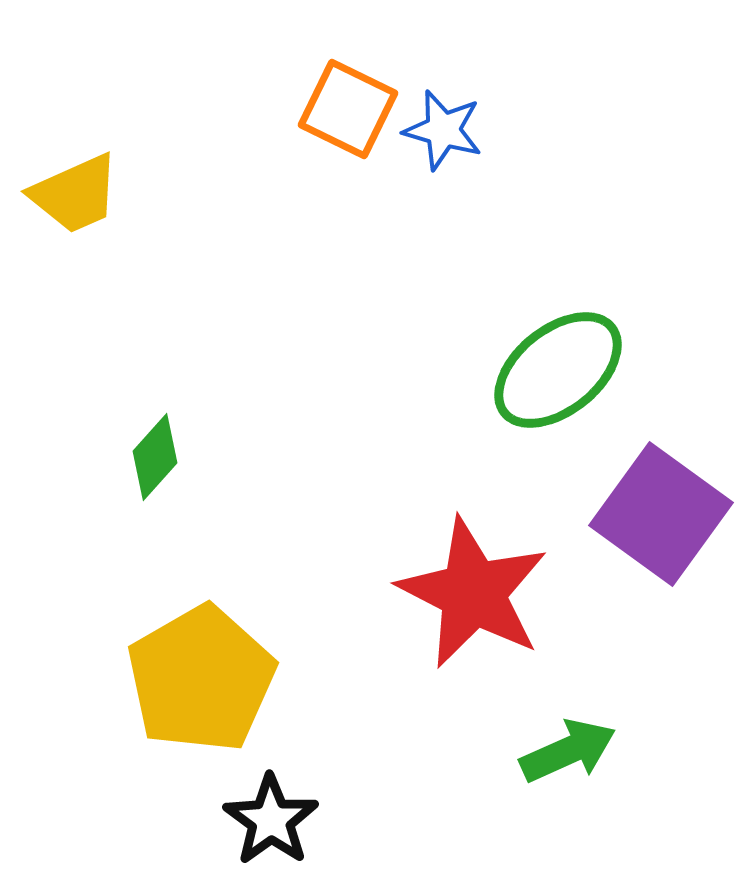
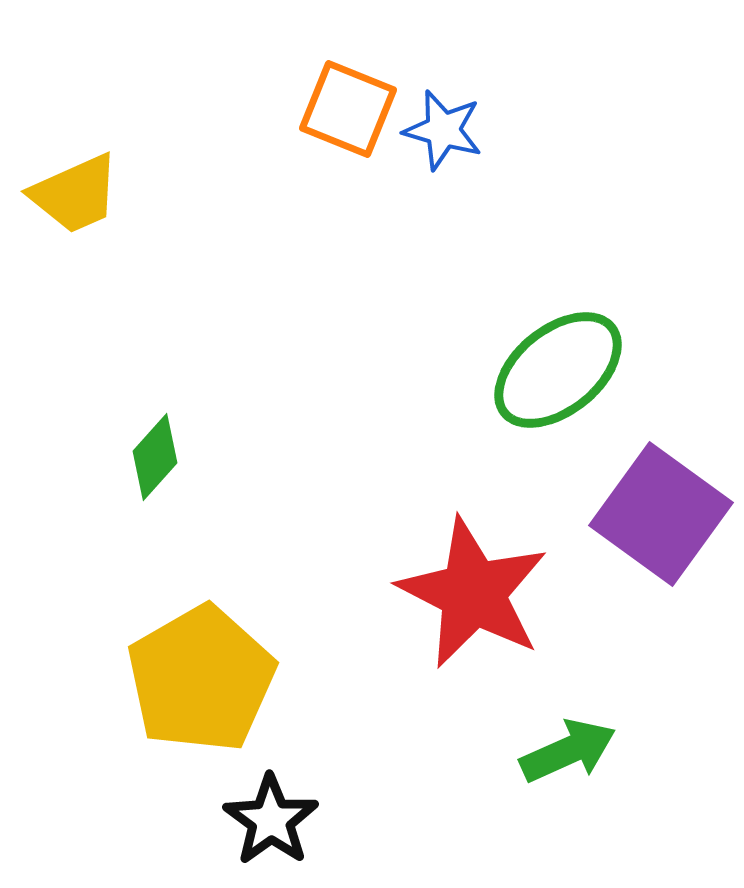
orange square: rotated 4 degrees counterclockwise
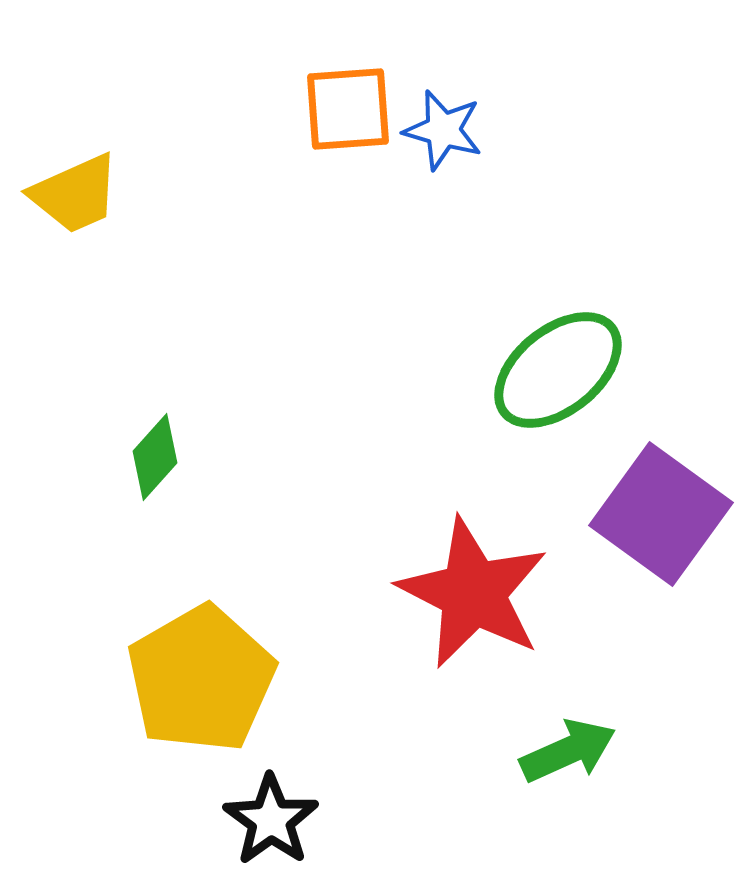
orange square: rotated 26 degrees counterclockwise
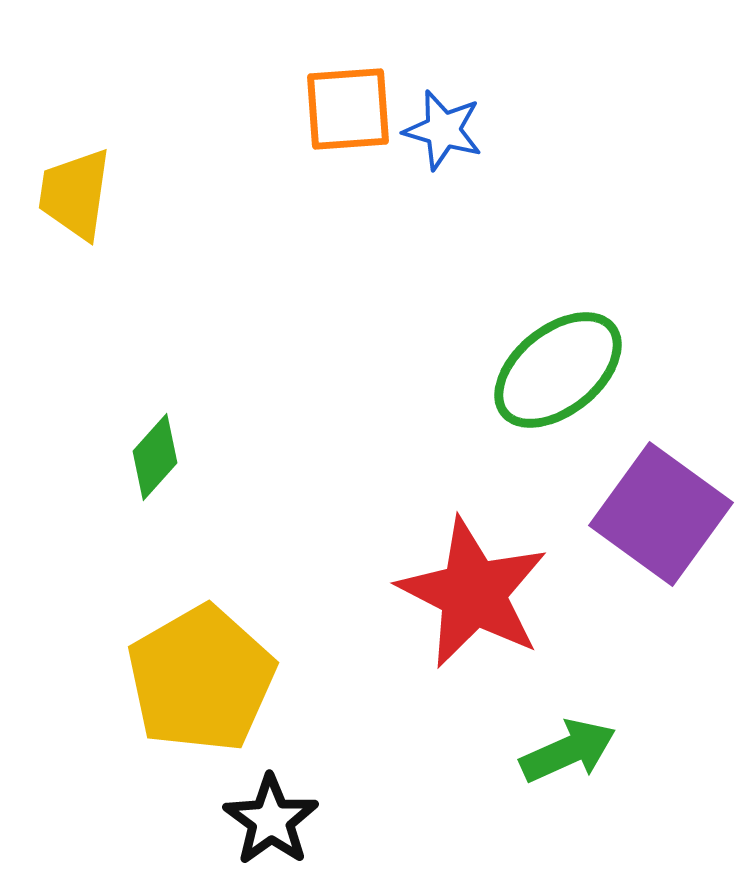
yellow trapezoid: rotated 122 degrees clockwise
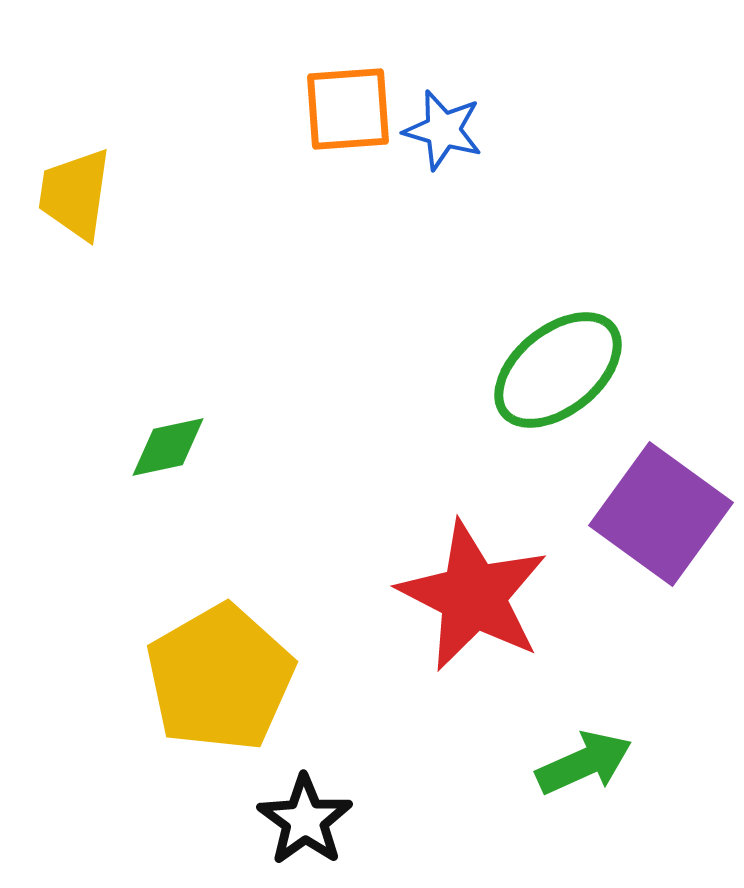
green diamond: moved 13 px right, 10 px up; rotated 36 degrees clockwise
red star: moved 3 px down
yellow pentagon: moved 19 px right, 1 px up
green arrow: moved 16 px right, 12 px down
black star: moved 34 px right
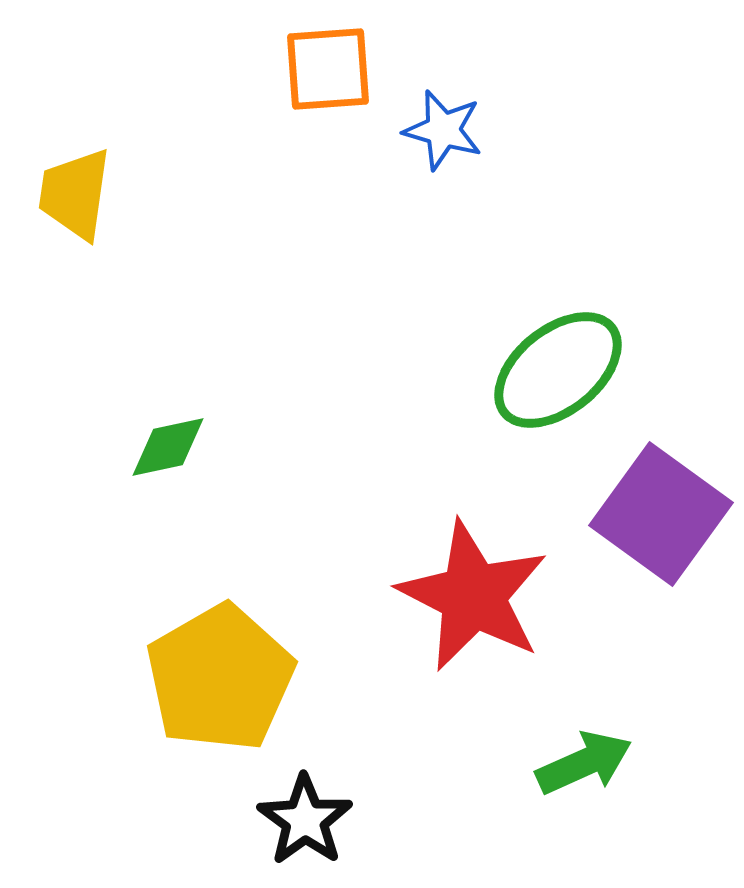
orange square: moved 20 px left, 40 px up
